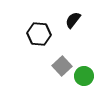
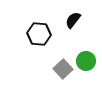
gray square: moved 1 px right, 3 px down
green circle: moved 2 px right, 15 px up
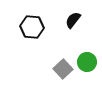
black hexagon: moved 7 px left, 7 px up
green circle: moved 1 px right, 1 px down
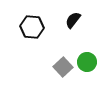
gray square: moved 2 px up
